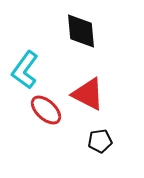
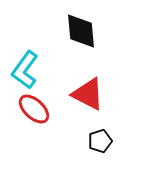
red ellipse: moved 12 px left, 1 px up
black pentagon: rotated 10 degrees counterclockwise
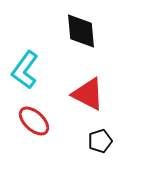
red ellipse: moved 12 px down
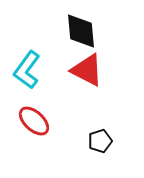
cyan L-shape: moved 2 px right
red triangle: moved 1 px left, 24 px up
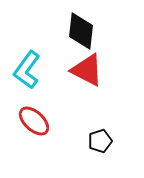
black diamond: rotated 12 degrees clockwise
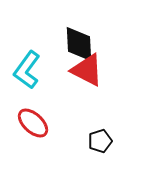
black diamond: moved 2 px left, 13 px down; rotated 9 degrees counterclockwise
red ellipse: moved 1 px left, 2 px down
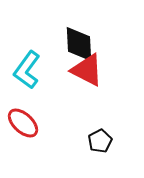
red ellipse: moved 10 px left
black pentagon: rotated 10 degrees counterclockwise
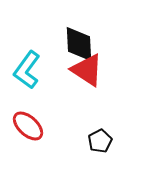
red triangle: rotated 6 degrees clockwise
red ellipse: moved 5 px right, 3 px down
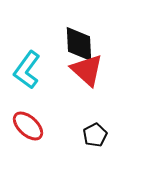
red triangle: rotated 9 degrees clockwise
black pentagon: moved 5 px left, 6 px up
